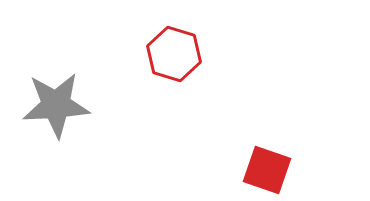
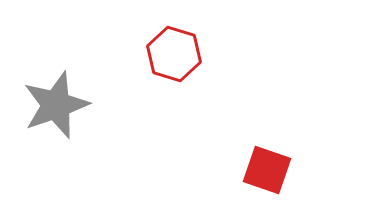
gray star: rotated 16 degrees counterclockwise
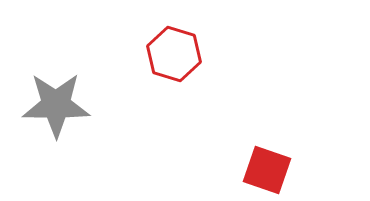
gray star: rotated 20 degrees clockwise
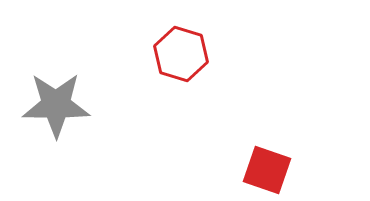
red hexagon: moved 7 px right
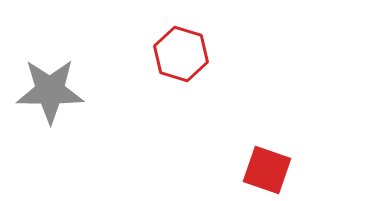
gray star: moved 6 px left, 14 px up
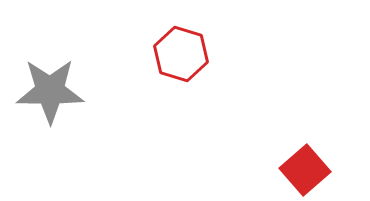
red square: moved 38 px right; rotated 30 degrees clockwise
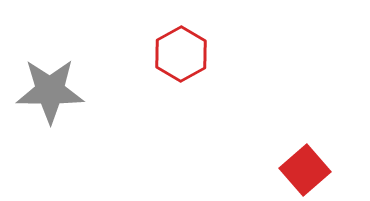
red hexagon: rotated 14 degrees clockwise
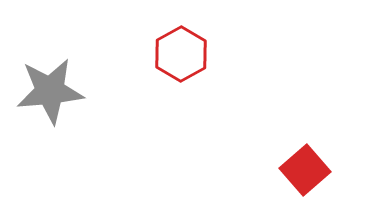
gray star: rotated 6 degrees counterclockwise
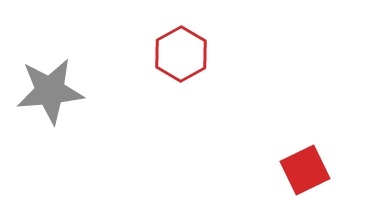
red square: rotated 15 degrees clockwise
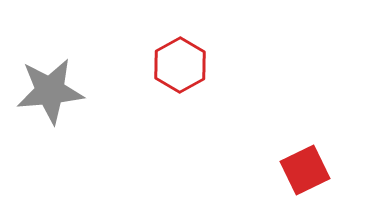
red hexagon: moved 1 px left, 11 px down
